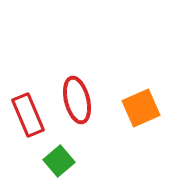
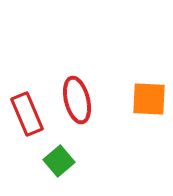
orange square: moved 8 px right, 9 px up; rotated 27 degrees clockwise
red rectangle: moved 1 px left, 1 px up
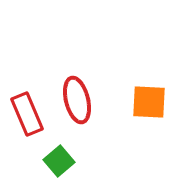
orange square: moved 3 px down
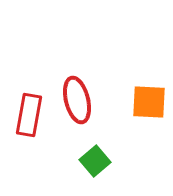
red rectangle: moved 2 px right, 1 px down; rotated 33 degrees clockwise
green square: moved 36 px right
